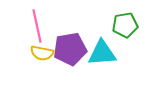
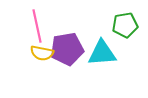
purple pentagon: moved 3 px left
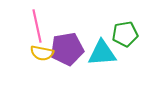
green pentagon: moved 9 px down
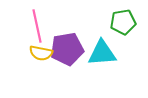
green pentagon: moved 2 px left, 12 px up
yellow semicircle: moved 1 px left
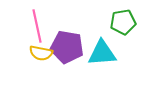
purple pentagon: moved 2 px up; rotated 20 degrees clockwise
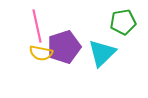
purple pentagon: moved 3 px left; rotated 28 degrees counterclockwise
cyan triangle: rotated 40 degrees counterclockwise
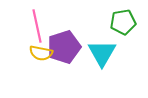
cyan triangle: rotated 16 degrees counterclockwise
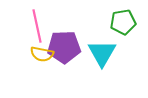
purple pentagon: rotated 16 degrees clockwise
yellow semicircle: moved 1 px right, 1 px down
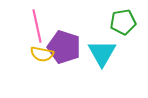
purple pentagon: rotated 20 degrees clockwise
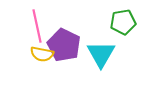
purple pentagon: moved 2 px up; rotated 8 degrees clockwise
cyan triangle: moved 1 px left, 1 px down
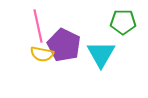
green pentagon: rotated 10 degrees clockwise
pink line: moved 1 px right
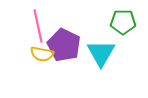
cyan triangle: moved 1 px up
